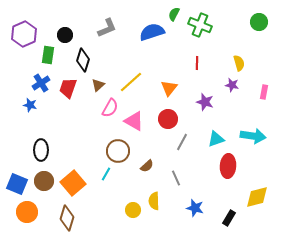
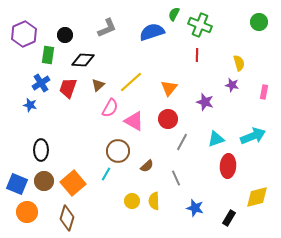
black diamond at (83, 60): rotated 75 degrees clockwise
red line at (197, 63): moved 8 px up
cyan arrow at (253, 136): rotated 30 degrees counterclockwise
yellow circle at (133, 210): moved 1 px left, 9 px up
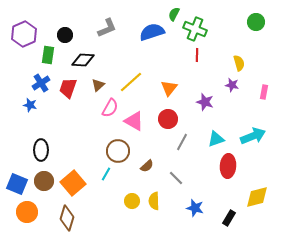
green circle at (259, 22): moved 3 px left
green cross at (200, 25): moved 5 px left, 4 px down
gray line at (176, 178): rotated 21 degrees counterclockwise
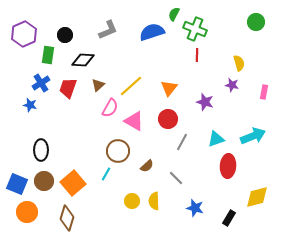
gray L-shape at (107, 28): moved 1 px right, 2 px down
yellow line at (131, 82): moved 4 px down
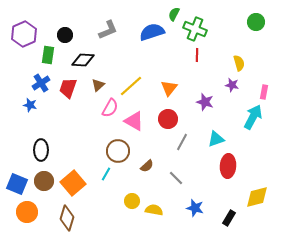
cyan arrow at (253, 136): moved 19 px up; rotated 40 degrees counterclockwise
yellow semicircle at (154, 201): moved 9 px down; rotated 102 degrees clockwise
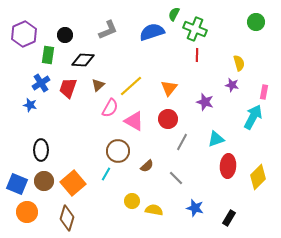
yellow diamond at (257, 197): moved 1 px right, 20 px up; rotated 30 degrees counterclockwise
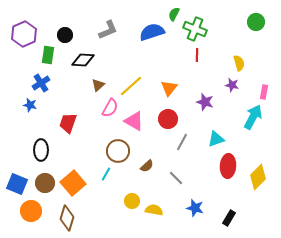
red trapezoid at (68, 88): moved 35 px down
brown circle at (44, 181): moved 1 px right, 2 px down
orange circle at (27, 212): moved 4 px right, 1 px up
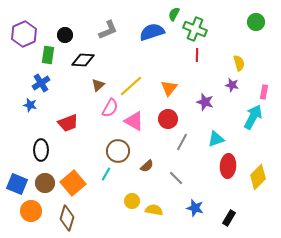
red trapezoid at (68, 123): rotated 130 degrees counterclockwise
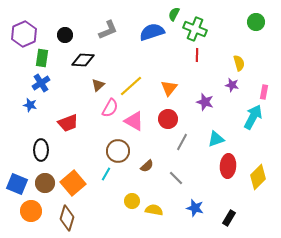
green rectangle at (48, 55): moved 6 px left, 3 px down
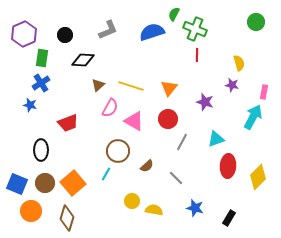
yellow line at (131, 86): rotated 60 degrees clockwise
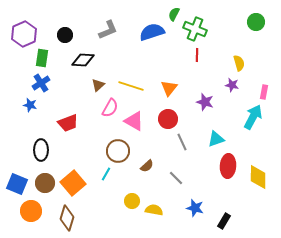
gray line at (182, 142): rotated 54 degrees counterclockwise
yellow diamond at (258, 177): rotated 45 degrees counterclockwise
black rectangle at (229, 218): moved 5 px left, 3 px down
